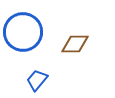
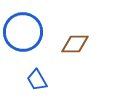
blue trapezoid: rotated 70 degrees counterclockwise
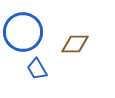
blue trapezoid: moved 11 px up
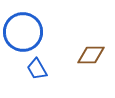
brown diamond: moved 16 px right, 11 px down
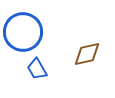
brown diamond: moved 4 px left, 1 px up; rotated 12 degrees counterclockwise
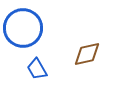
blue circle: moved 4 px up
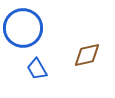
brown diamond: moved 1 px down
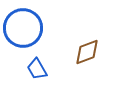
brown diamond: moved 3 px up; rotated 8 degrees counterclockwise
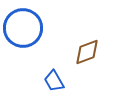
blue trapezoid: moved 17 px right, 12 px down
